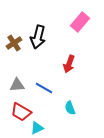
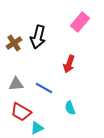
gray triangle: moved 1 px left, 1 px up
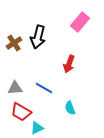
gray triangle: moved 1 px left, 4 px down
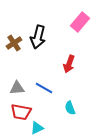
gray triangle: moved 2 px right
red trapezoid: rotated 20 degrees counterclockwise
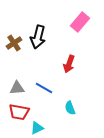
red trapezoid: moved 2 px left
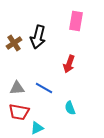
pink rectangle: moved 4 px left, 1 px up; rotated 30 degrees counterclockwise
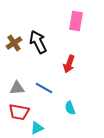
black arrow: moved 5 px down; rotated 140 degrees clockwise
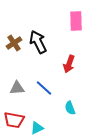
pink rectangle: rotated 12 degrees counterclockwise
blue line: rotated 12 degrees clockwise
red trapezoid: moved 5 px left, 8 px down
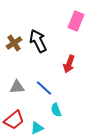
pink rectangle: rotated 24 degrees clockwise
black arrow: moved 1 px up
gray triangle: moved 1 px up
cyan semicircle: moved 14 px left, 2 px down
red trapezoid: rotated 50 degrees counterclockwise
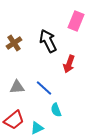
black arrow: moved 10 px right
